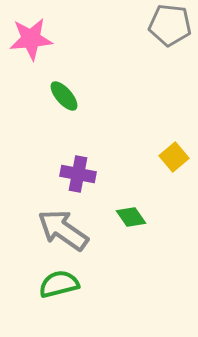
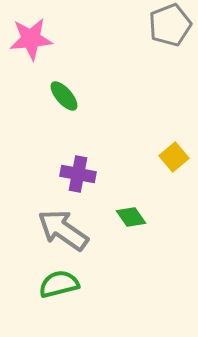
gray pentagon: rotated 27 degrees counterclockwise
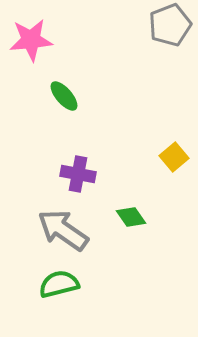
pink star: moved 1 px down
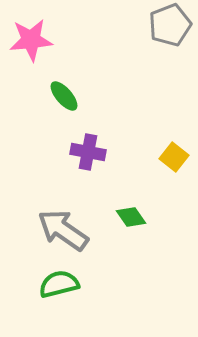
yellow square: rotated 12 degrees counterclockwise
purple cross: moved 10 px right, 22 px up
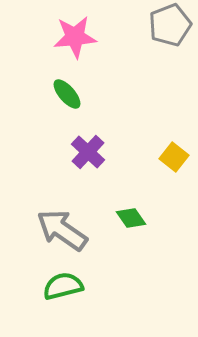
pink star: moved 44 px right, 3 px up
green ellipse: moved 3 px right, 2 px up
purple cross: rotated 32 degrees clockwise
green diamond: moved 1 px down
gray arrow: moved 1 px left
green semicircle: moved 4 px right, 2 px down
